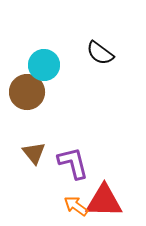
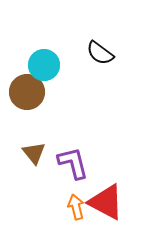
red triangle: moved 2 px right, 1 px down; rotated 27 degrees clockwise
orange arrow: moved 1 px down; rotated 40 degrees clockwise
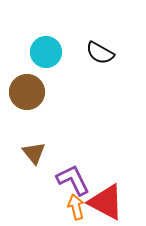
black semicircle: rotated 8 degrees counterclockwise
cyan circle: moved 2 px right, 13 px up
purple L-shape: moved 17 px down; rotated 12 degrees counterclockwise
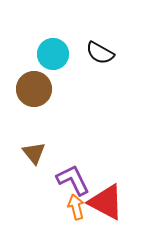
cyan circle: moved 7 px right, 2 px down
brown circle: moved 7 px right, 3 px up
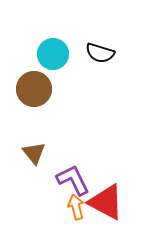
black semicircle: rotated 12 degrees counterclockwise
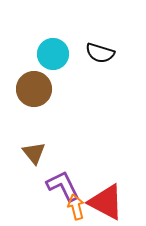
purple L-shape: moved 10 px left, 6 px down
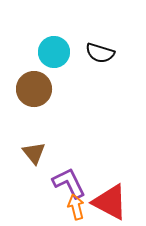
cyan circle: moved 1 px right, 2 px up
purple L-shape: moved 6 px right, 3 px up
red triangle: moved 4 px right
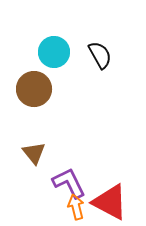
black semicircle: moved 2 px down; rotated 136 degrees counterclockwise
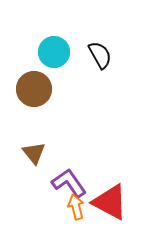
purple L-shape: rotated 9 degrees counterclockwise
